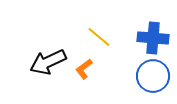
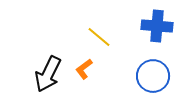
blue cross: moved 4 px right, 12 px up
black arrow: moved 12 px down; rotated 39 degrees counterclockwise
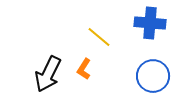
blue cross: moved 7 px left, 3 px up
orange L-shape: rotated 20 degrees counterclockwise
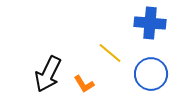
yellow line: moved 11 px right, 16 px down
orange L-shape: moved 15 px down; rotated 65 degrees counterclockwise
blue circle: moved 2 px left, 2 px up
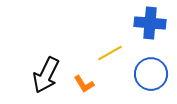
yellow line: rotated 70 degrees counterclockwise
black arrow: moved 2 px left, 1 px down
